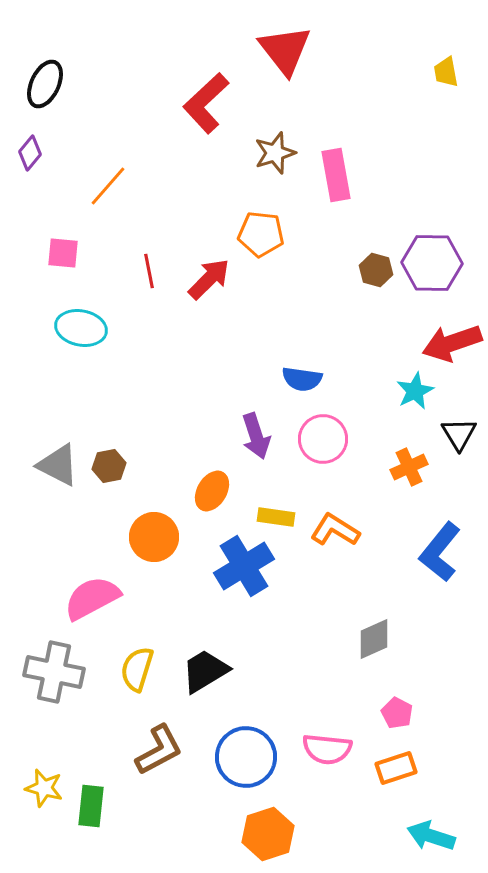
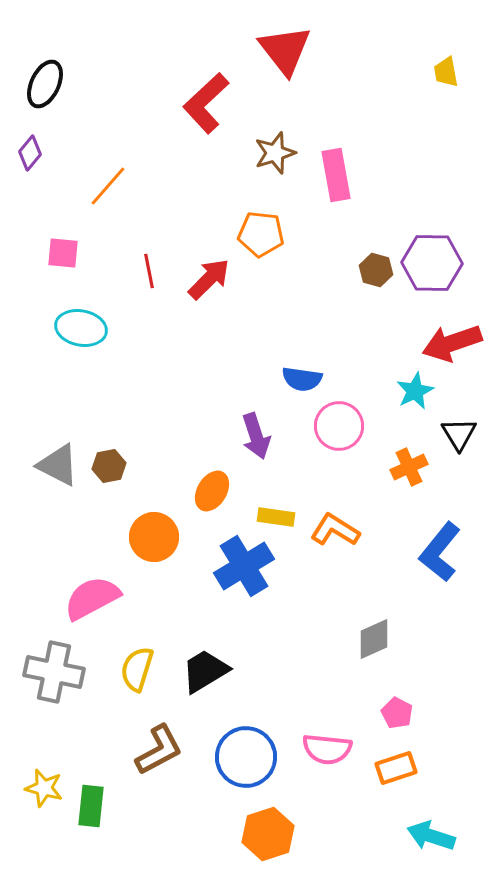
pink circle at (323, 439): moved 16 px right, 13 px up
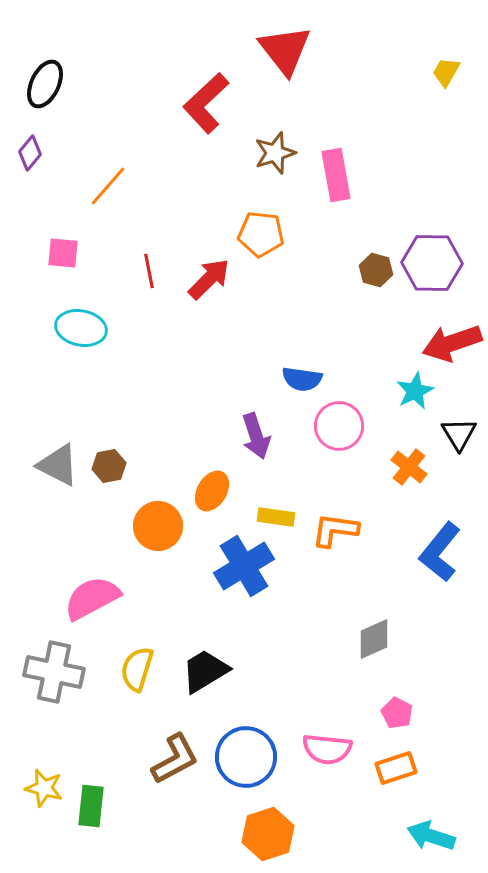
yellow trapezoid at (446, 72): rotated 40 degrees clockwise
orange cross at (409, 467): rotated 27 degrees counterclockwise
orange L-shape at (335, 530): rotated 24 degrees counterclockwise
orange circle at (154, 537): moved 4 px right, 11 px up
brown L-shape at (159, 750): moved 16 px right, 9 px down
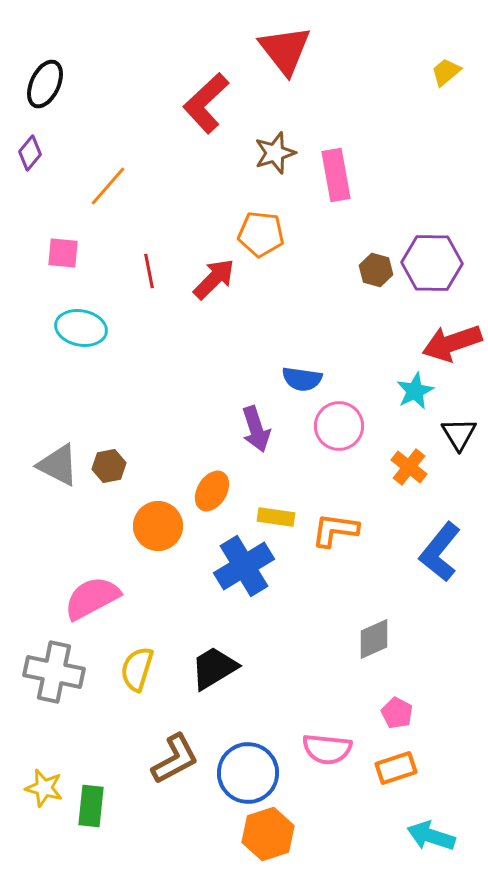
yellow trapezoid at (446, 72): rotated 20 degrees clockwise
red arrow at (209, 279): moved 5 px right
purple arrow at (256, 436): moved 7 px up
black trapezoid at (205, 671): moved 9 px right, 3 px up
blue circle at (246, 757): moved 2 px right, 16 px down
